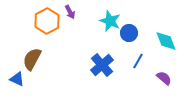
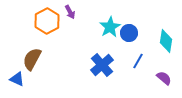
cyan star: moved 6 px down; rotated 20 degrees clockwise
cyan diamond: rotated 30 degrees clockwise
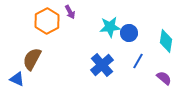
cyan star: rotated 25 degrees clockwise
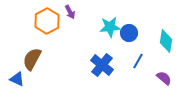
blue cross: rotated 10 degrees counterclockwise
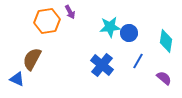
orange hexagon: rotated 20 degrees clockwise
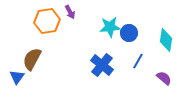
cyan diamond: moved 1 px up
blue triangle: moved 2 px up; rotated 42 degrees clockwise
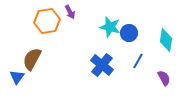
cyan star: rotated 20 degrees clockwise
purple semicircle: rotated 21 degrees clockwise
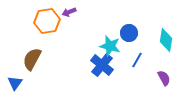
purple arrow: moved 1 px left; rotated 96 degrees clockwise
cyan star: moved 19 px down
blue line: moved 1 px left, 1 px up
blue triangle: moved 2 px left, 6 px down
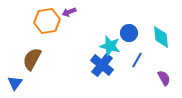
cyan diamond: moved 5 px left, 3 px up; rotated 15 degrees counterclockwise
